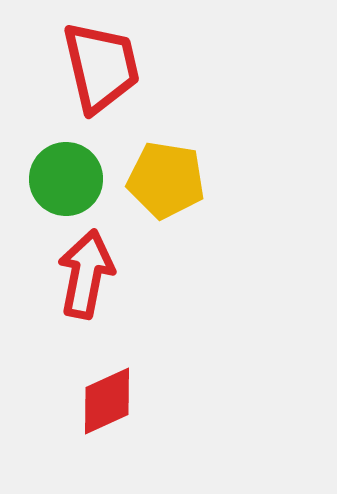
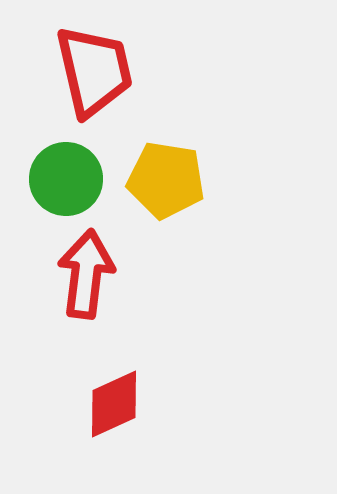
red trapezoid: moved 7 px left, 4 px down
red arrow: rotated 4 degrees counterclockwise
red diamond: moved 7 px right, 3 px down
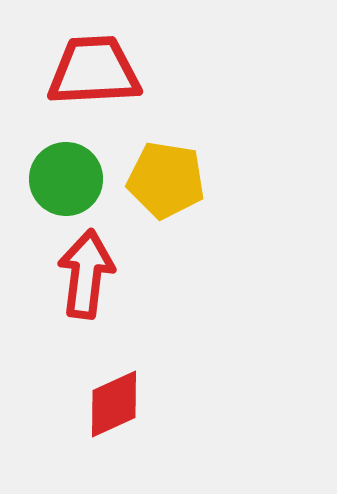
red trapezoid: rotated 80 degrees counterclockwise
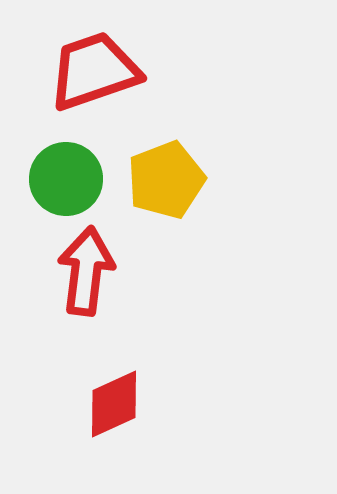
red trapezoid: rotated 16 degrees counterclockwise
yellow pentagon: rotated 30 degrees counterclockwise
red arrow: moved 3 px up
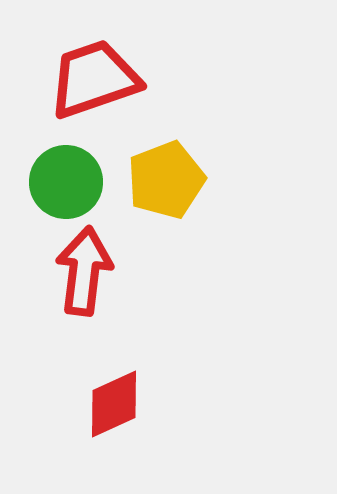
red trapezoid: moved 8 px down
green circle: moved 3 px down
red arrow: moved 2 px left
